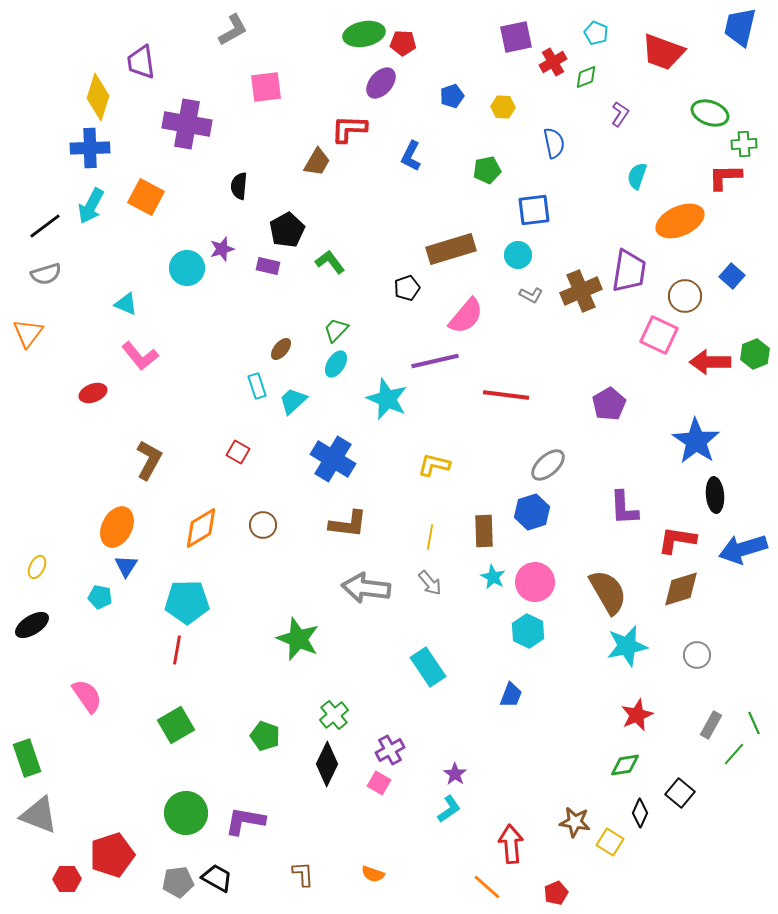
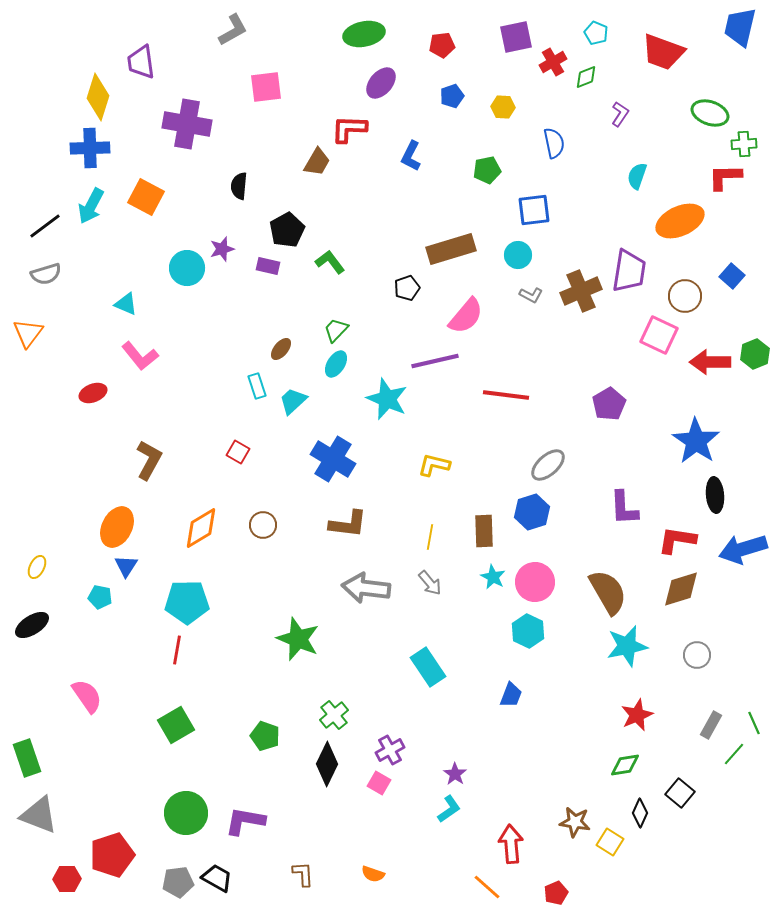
red pentagon at (403, 43): moved 39 px right, 2 px down; rotated 10 degrees counterclockwise
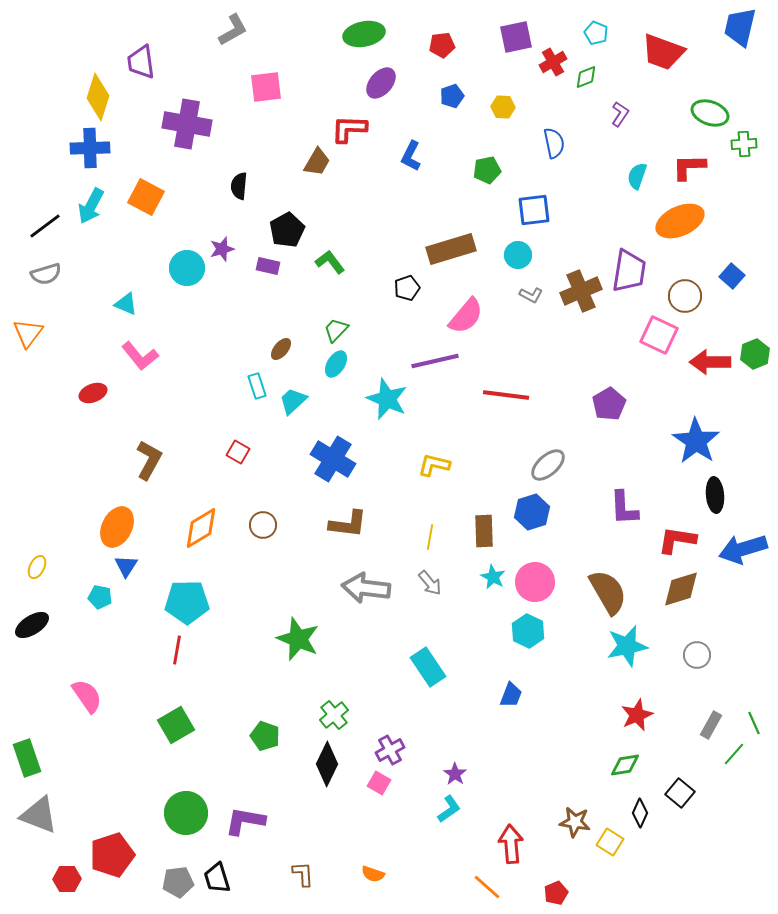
red L-shape at (725, 177): moved 36 px left, 10 px up
black trapezoid at (217, 878): rotated 136 degrees counterclockwise
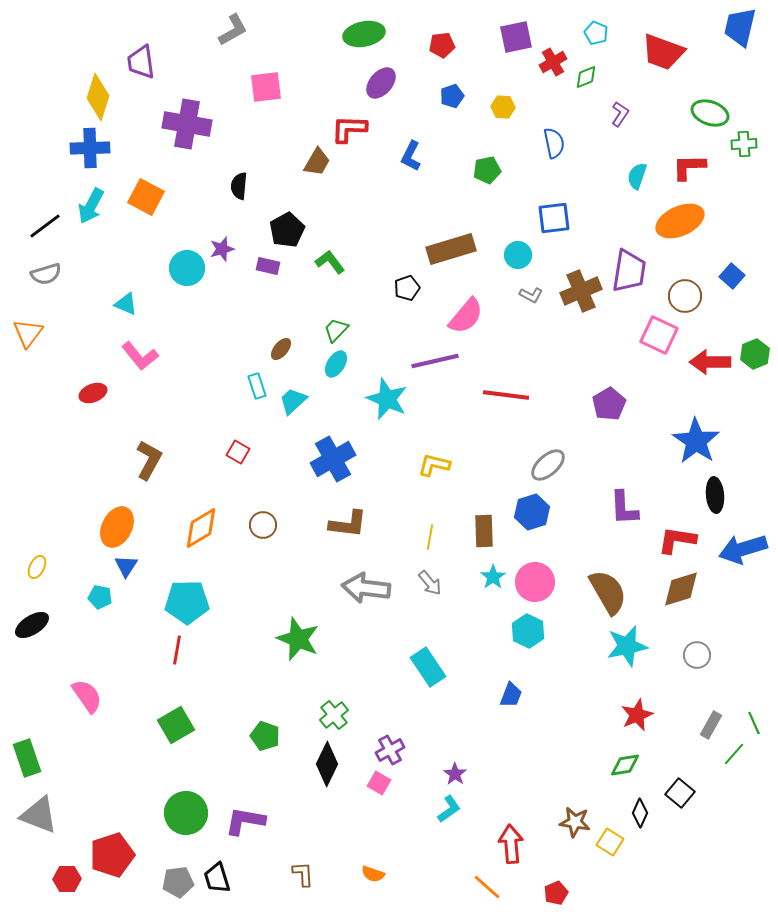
blue square at (534, 210): moved 20 px right, 8 px down
blue cross at (333, 459): rotated 30 degrees clockwise
cyan star at (493, 577): rotated 10 degrees clockwise
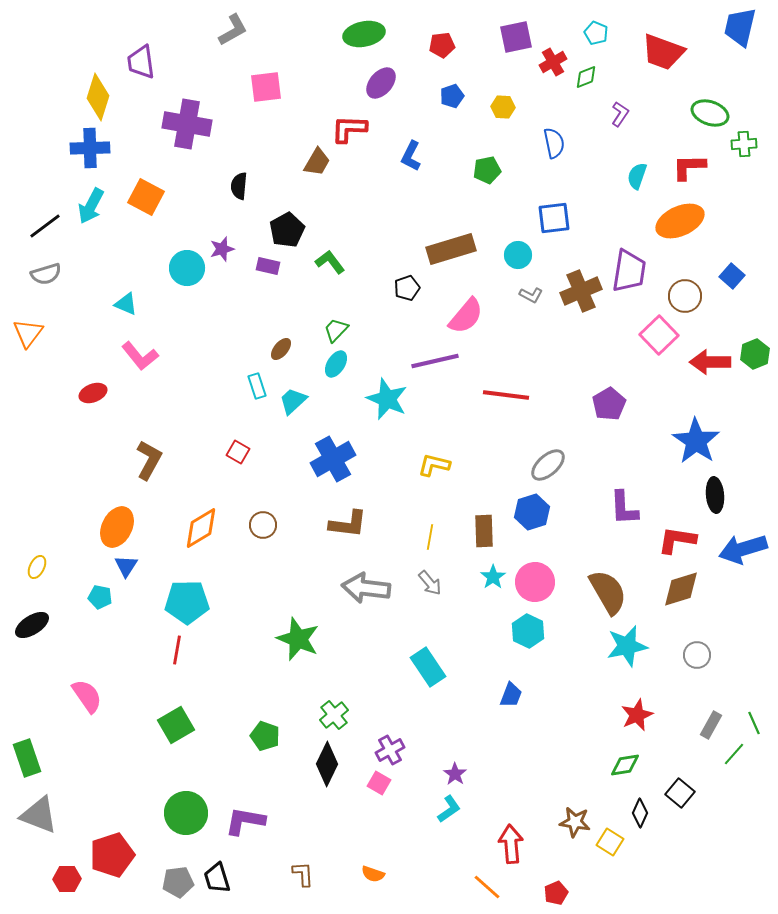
pink square at (659, 335): rotated 21 degrees clockwise
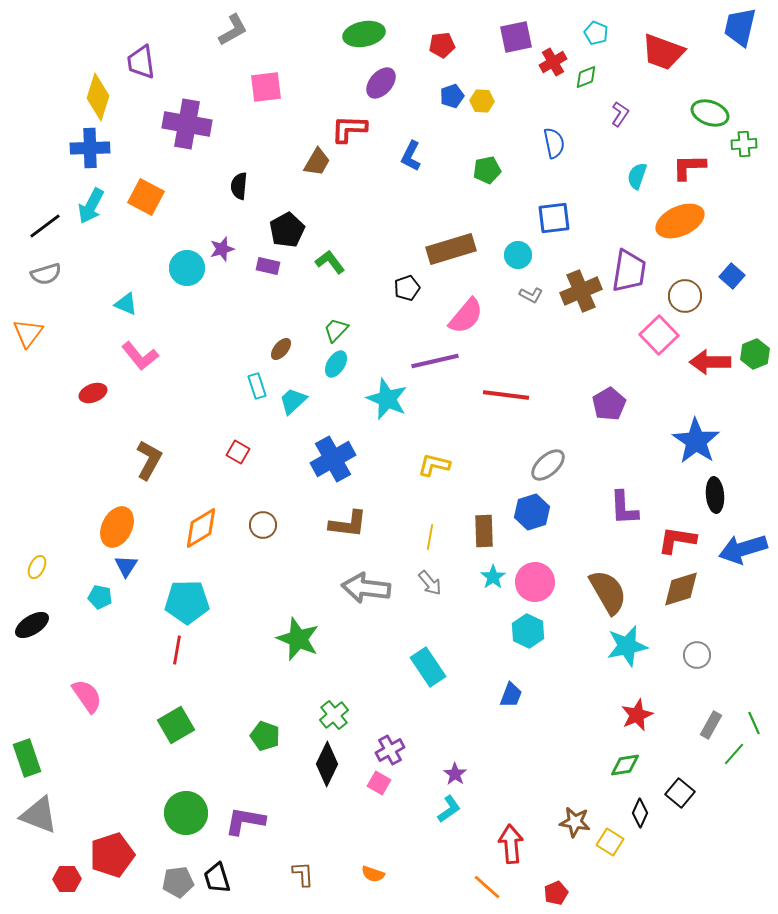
yellow hexagon at (503, 107): moved 21 px left, 6 px up
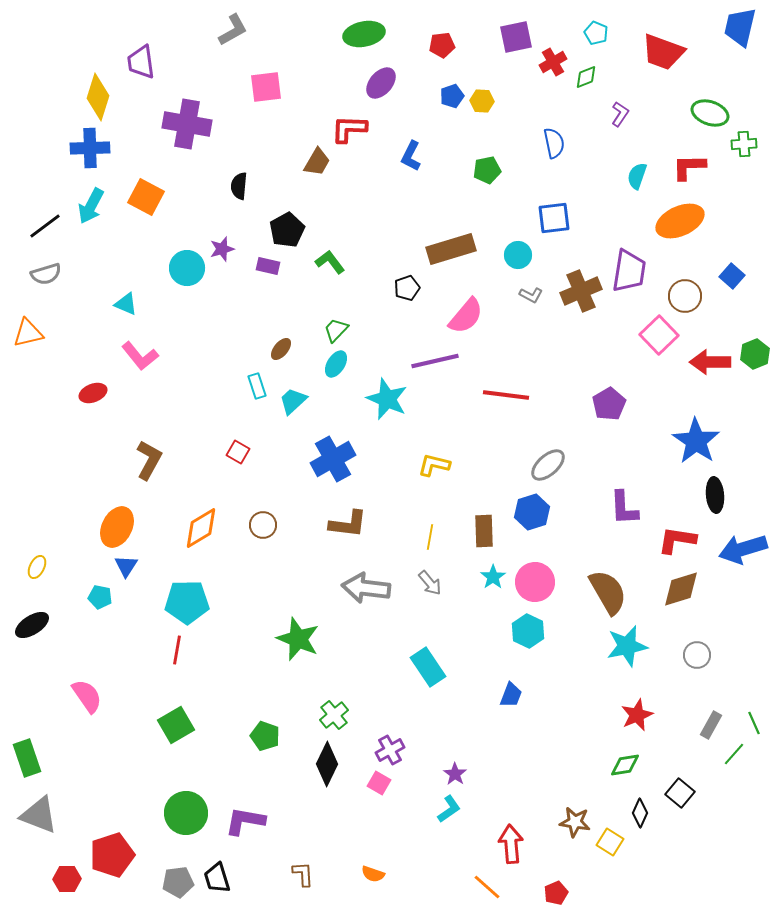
orange triangle at (28, 333): rotated 40 degrees clockwise
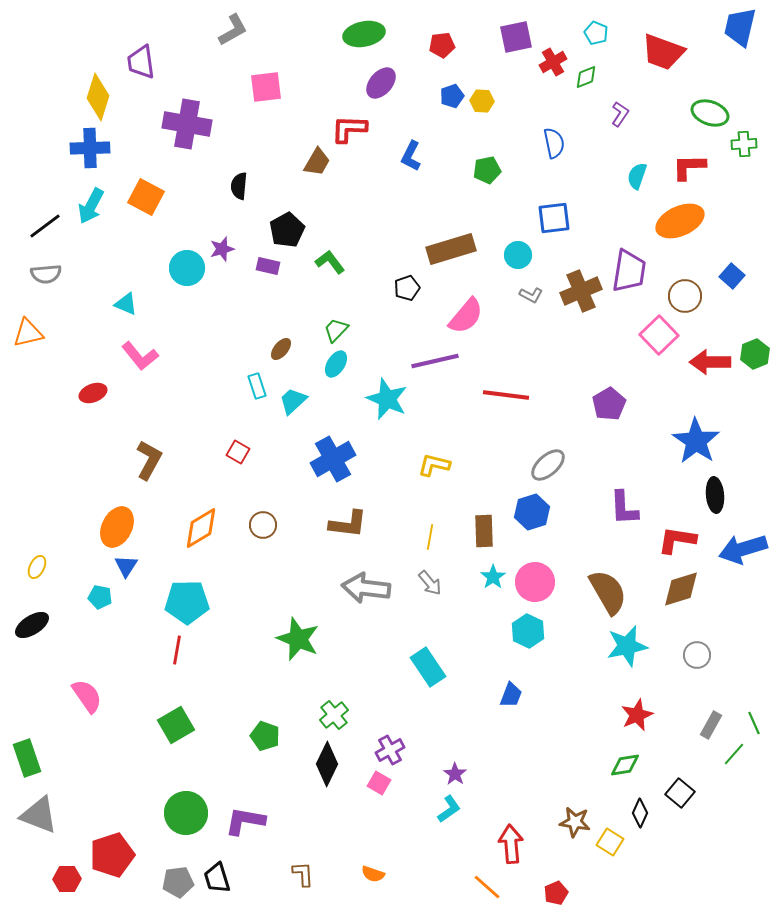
gray semicircle at (46, 274): rotated 12 degrees clockwise
